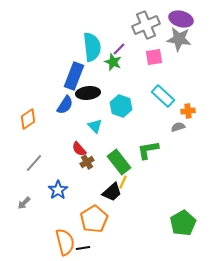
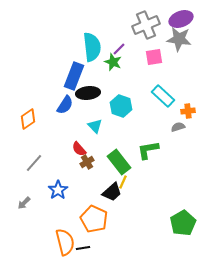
purple ellipse: rotated 35 degrees counterclockwise
orange pentagon: rotated 16 degrees counterclockwise
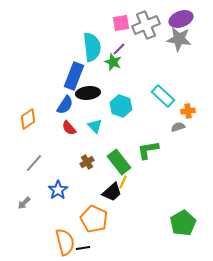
pink square: moved 33 px left, 34 px up
red semicircle: moved 10 px left, 21 px up
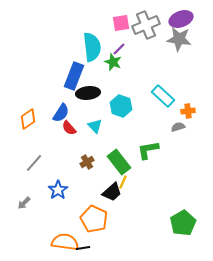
blue semicircle: moved 4 px left, 8 px down
orange semicircle: rotated 68 degrees counterclockwise
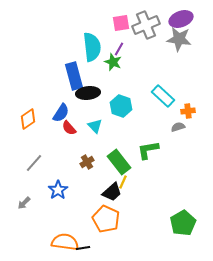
purple line: rotated 16 degrees counterclockwise
blue rectangle: rotated 36 degrees counterclockwise
orange pentagon: moved 12 px right
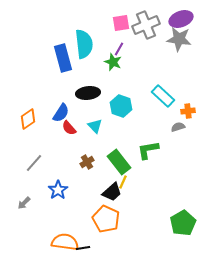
cyan semicircle: moved 8 px left, 3 px up
blue rectangle: moved 11 px left, 18 px up
